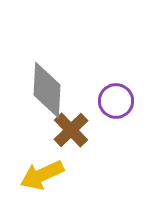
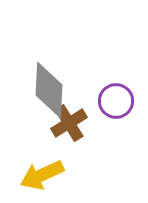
gray diamond: moved 2 px right
brown cross: moved 2 px left, 7 px up; rotated 12 degrees clockwise
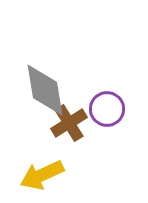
gray diamond: moved 4 px left; rotated 12 degrees counterclockwise
purple circle: moved 9 px left, 8 px down
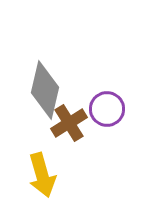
gray diamond: rotated 22 degrees clockwise
yellow arrow: rotated 81 degrees counterclockwise
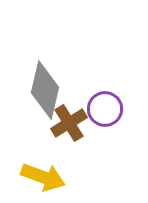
purple circle: moved 2 px left
yellow arrow: moved 1 px right, 2 px down; rotated 54 degrees counterclockwise
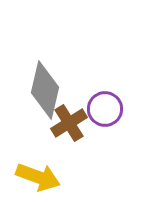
yellow arrow: moved 5 px left
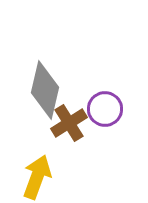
yellow arrow: moved 1 px left; rotated 90 degrees counterclockwise
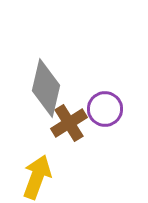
gray diamond: moved 1 px right, 2 px up
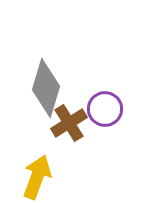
gray diamond: rotated 4 degrees clockwise
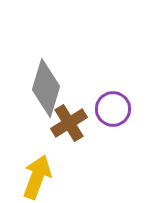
purple circle: moved 8 px right
